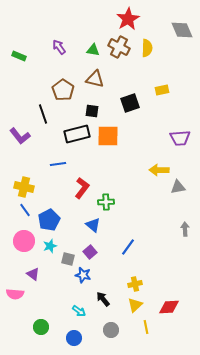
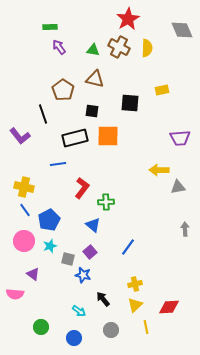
green rectangle at (19, 56): moved 31 px right, 29 px up; rotated 24 degrees counterclockwise
black square at (130, 103): rotated 24 degrees clockwise
black rectangle at (77, 134): moved 2 px left, 4 px down
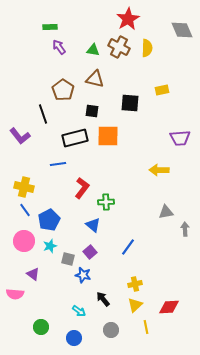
gray triangle at (178, 187): moved 12 px left, 25 px down
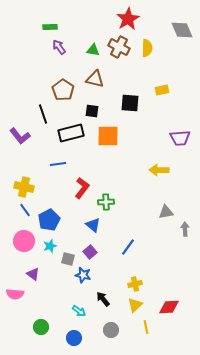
black rectangle at (75, 138): moved 4 px left, 5 px up
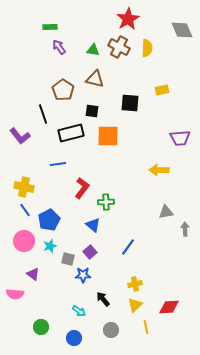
blue star at (83, 275): rotated 14 degrees counterclockwise
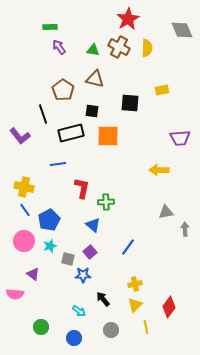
red L-shape at (82, 188): rotated 25 degrees counterclockwise
red diamond at (169, 307): rotated 50 degrees counterclockwise
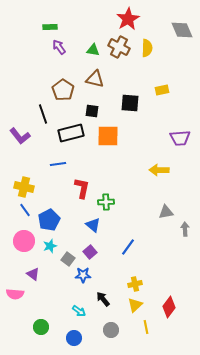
gray square at (68, 259): rotated 24 degrees clockwise
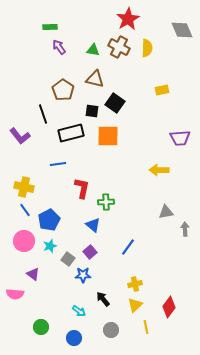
black square at (130, 103): moved 15 px left; rotated 30 degrees clockwise
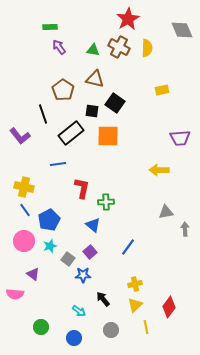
black rectangle at (71, 133): rotated 25 degrees counterclockwise
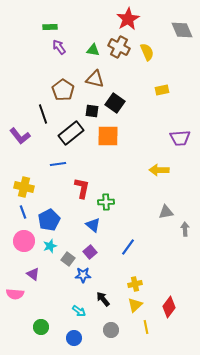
yellow semicircle at (147, 48): moved 4 px down; rotated 24 degrees counterclockwise
blue line at (25, 210): moved 2 px left, 2 px down; rotated 16 degrees clockwise
